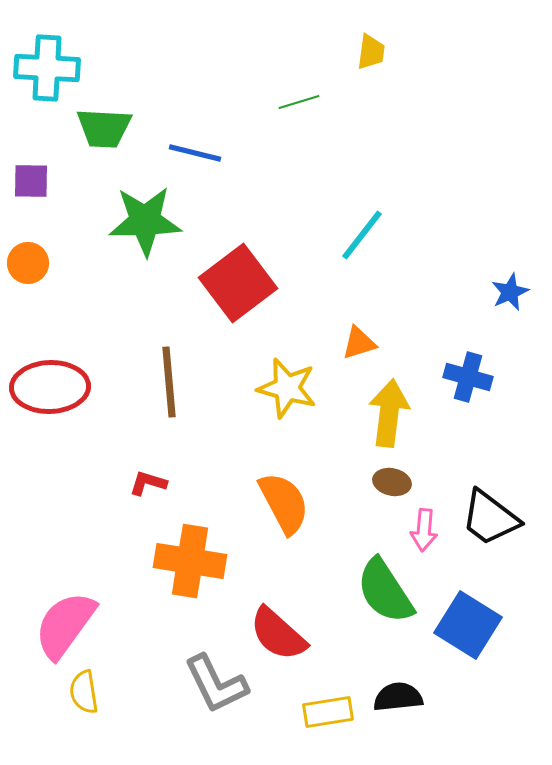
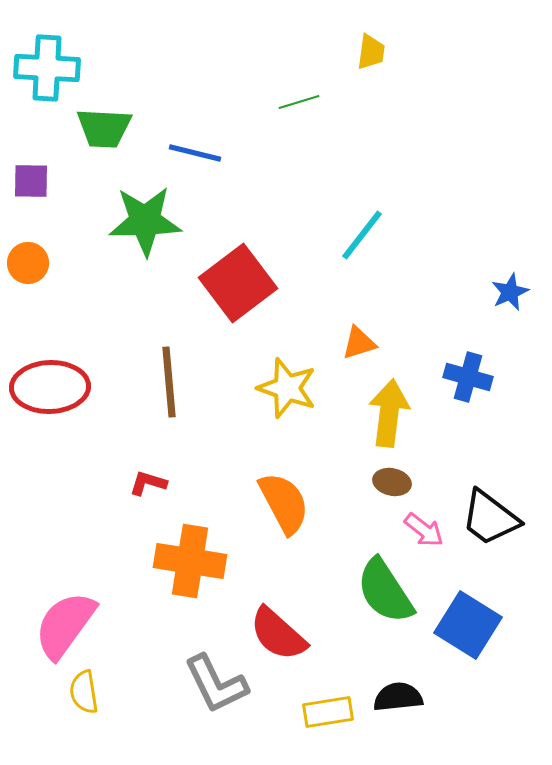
yellow star: rotated 4 degrees clockwise
pink arrow: rotated 57 degrees counterclockwise
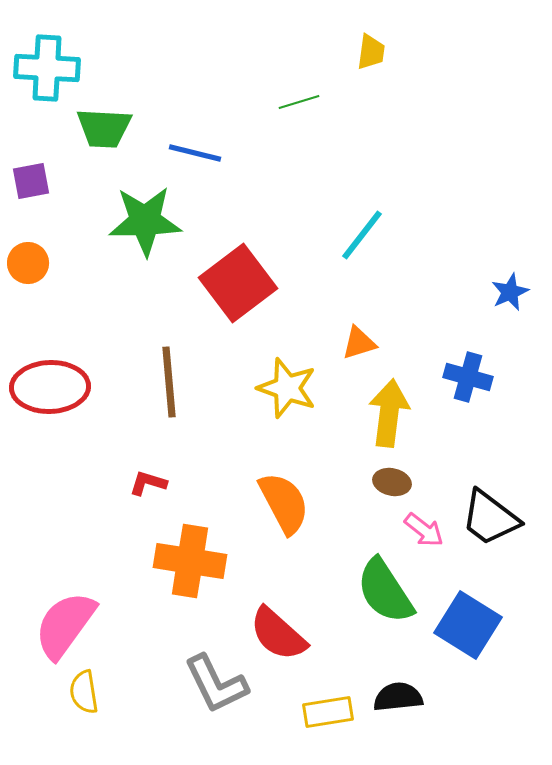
purple square: rotated 12 degrees counterclockwise
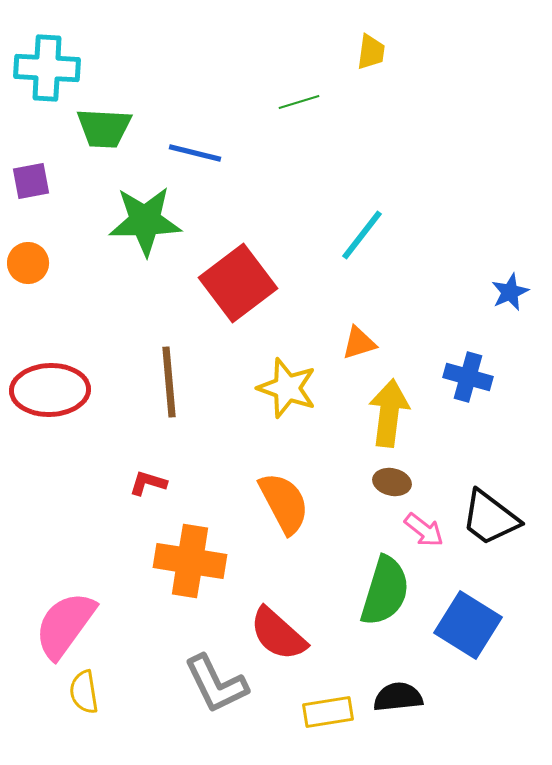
red ellipse: moved 3 px down
green semicircle: rotated 130 degrees counterclockwise
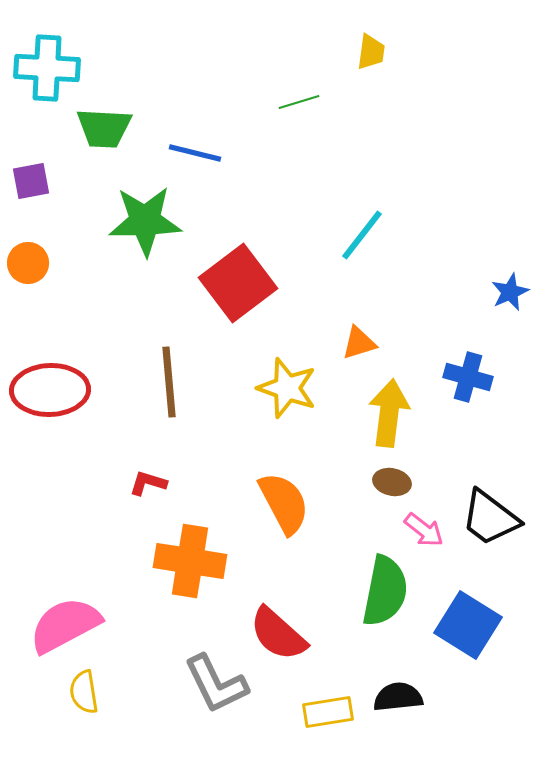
green semicircle: rotated 6 degrees counterclockwise
pink semicircle: rotated 26 degrees clockwise
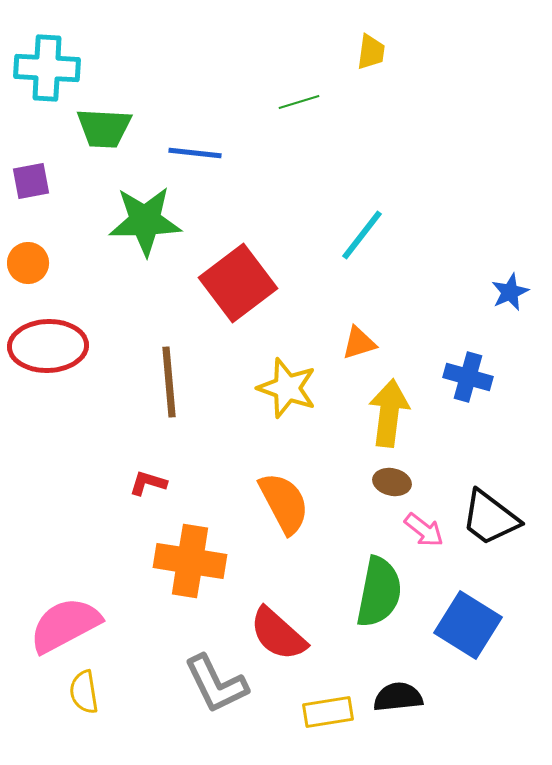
blue line: rotated 8 degrees counterclockwise
red ellipse: moved 2 px left, 44 px up
green semicircle: moved 6 px left, 1 px down
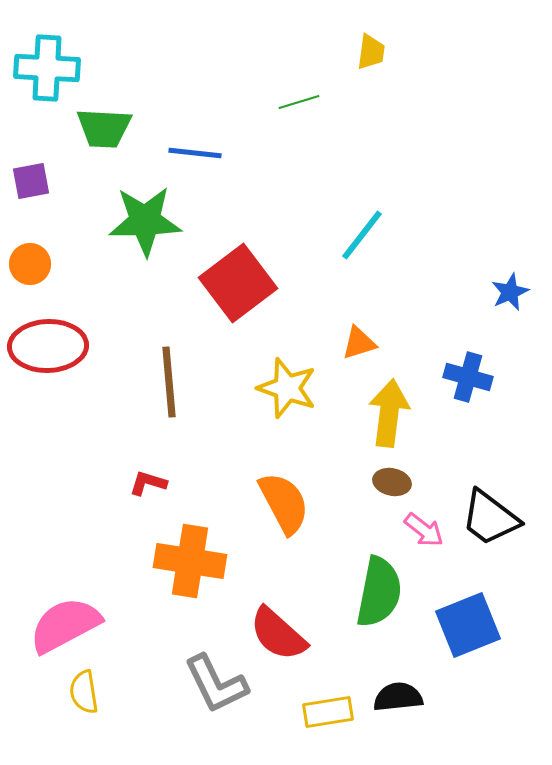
orange circle: moved 2 px right, 1 px down
blue square: rotated 36 degrees clockwise
